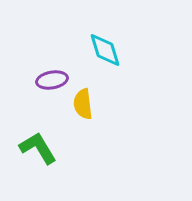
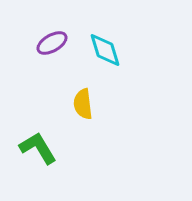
purple ellipse: moved 37 px up; rotated 20 degrees counterclockwise
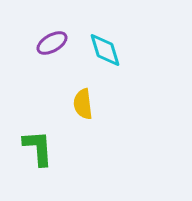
green L-shape: rotated 27 degrees clockwise
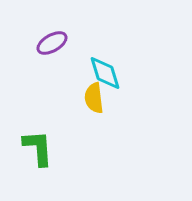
cyan diamond: moved 23 px down
yellow semicircle: moved 11 px right, 6 px up
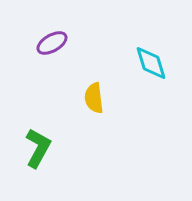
cyan diamond: moved 46 px right, 10 px up
green L-shape: rotated 33 degrees clockwise
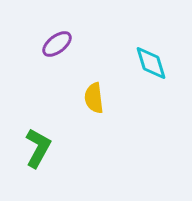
purple ellipse: moved 5 px right, 1 px down; rotated 8 degrees counterclockwise
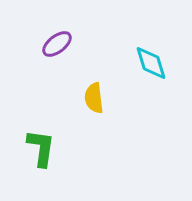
green L-shape: moved 3 px right; rotated 21 degrees counterclockwise
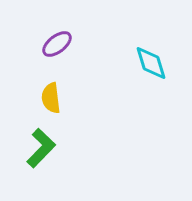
yellow semicircle: moved 43 px left
green L-shape: rotated 36 degrees clockwise
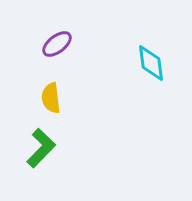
cyan diamond: rotated 9 degrees clockwise
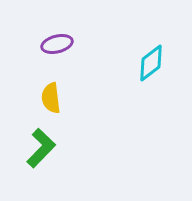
purple ellipse: rotated 24 degrees clockwise
cyan diamond: rotated 60 degrees clockwise
